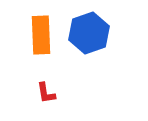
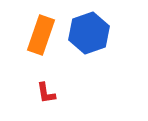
orange rectangle: rotated 21 degrees clockwise
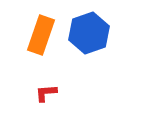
red L-shape: rotated 95 degrees clockwise
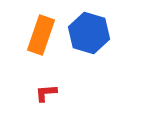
blue hexagon: rotated 24 degrees counterclockwise
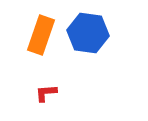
blue hexagon: moved 1 px left; rotated 9 degrees counterclockwise
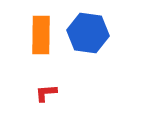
orange rectangle: rotated 18 degrees counterclockwise
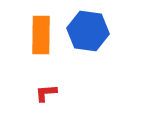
blue hexagon: moved 2 px up
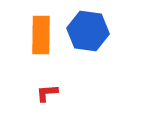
red L-shape: moved 1 px right
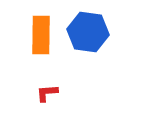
blue hexagon: moved 1 px down
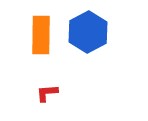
blue hexagon: rotated 24 degrees clockwise
